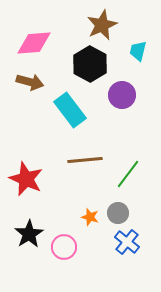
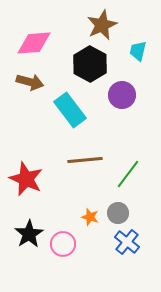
pink circle: moved 1 px left, 3 px up
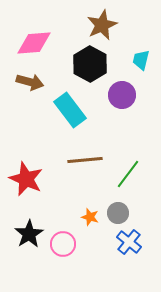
cyan trapezoid: moved 3 px right, 9 px down
blue cross: moved 2 px right
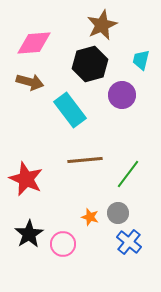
black hexagon: rotated 16 degrees clockwise
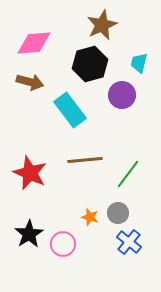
cyan trapezoid: moved 2 px left, 3 px down
red star: moved 4 px right, 6 px up
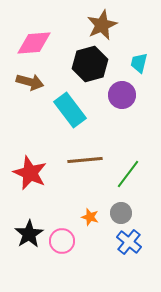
gray circle: moved 3 px right
pink circle: moved 1 px left, 3 px up
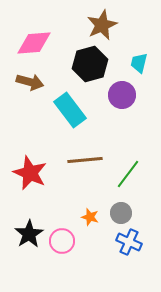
blue cross: rotated 15 degrees counterclockwise
